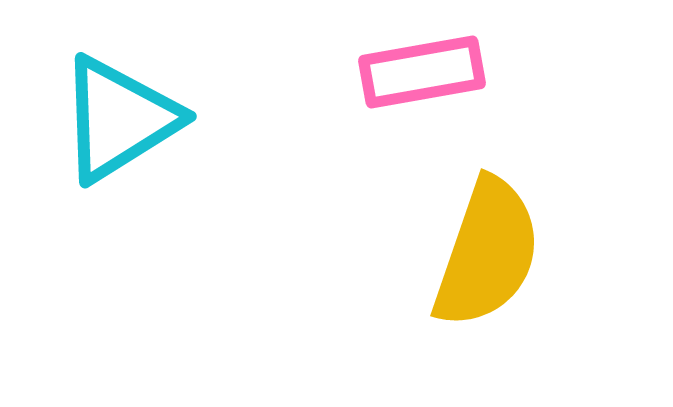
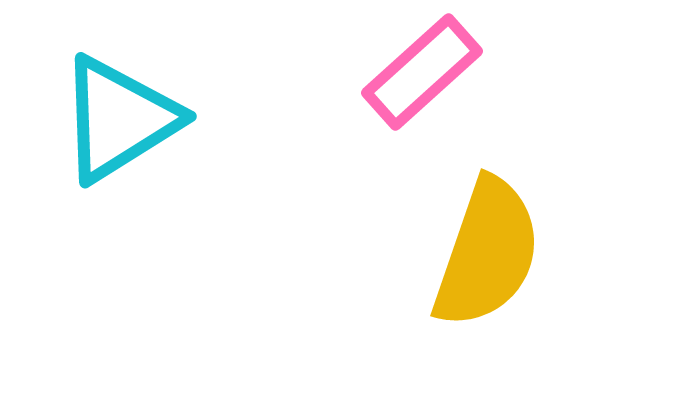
pink rectangle: rotated 32 degrees counterclockwise
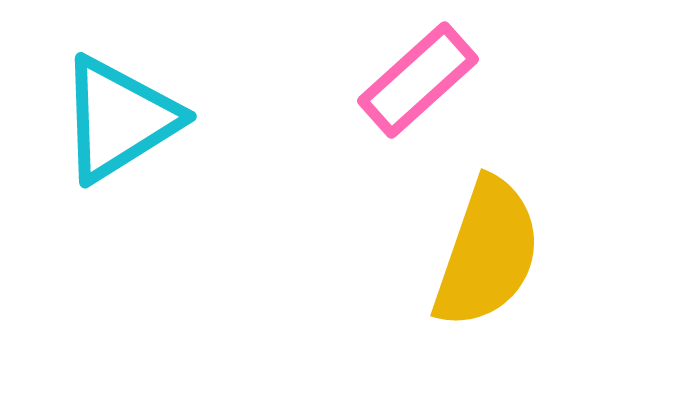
pink rectangle: moved 4 px left, 8 px down
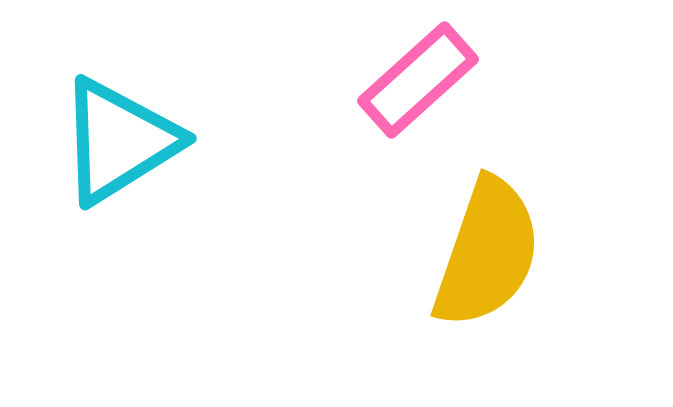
cyan triangle: moved 22 px down
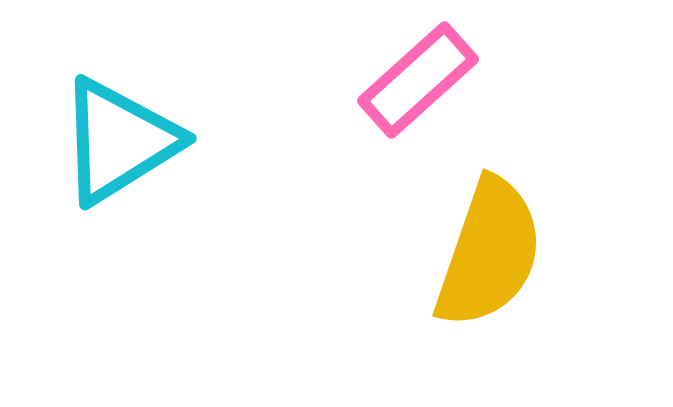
yellow semicircle: moved 2 px right
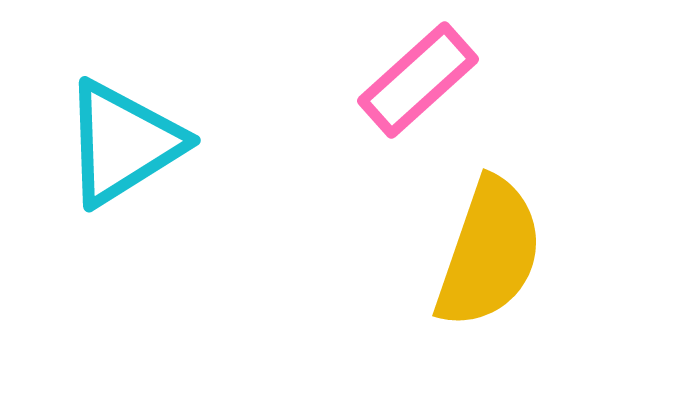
cyan triangle: moved 4 px right, 2 px down
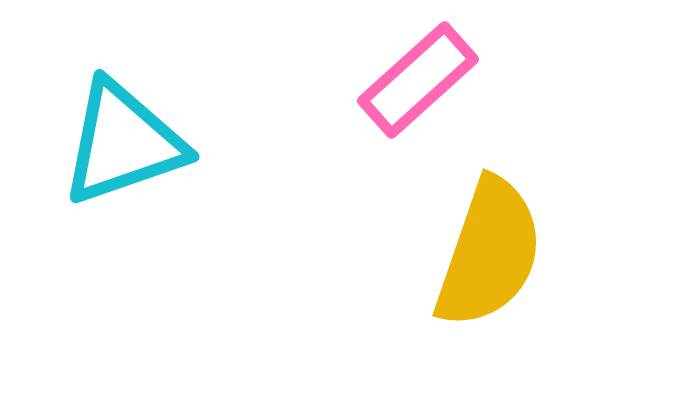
cyan triangle: rotated 13 degrees clockwise
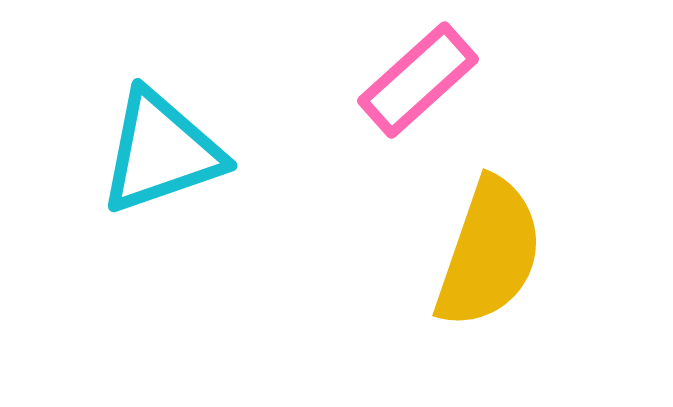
cyan triangle: moved 38 px right, 9 px down
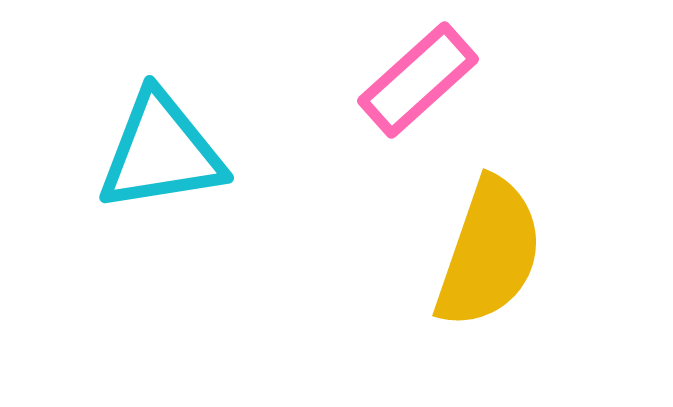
cyan triangle: rotated 10 degrees clockwise
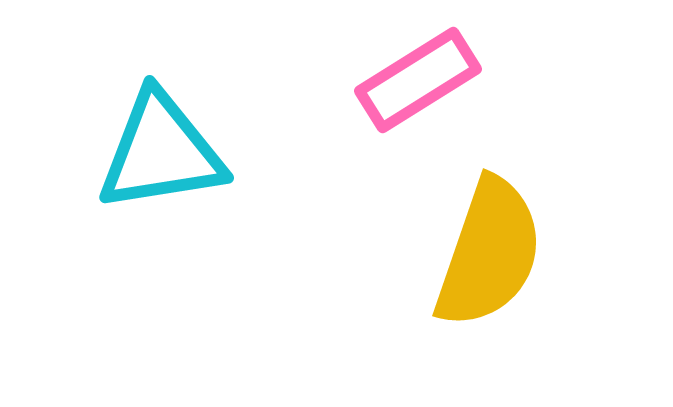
pink rectangle: rotated 10 degrees clockwise
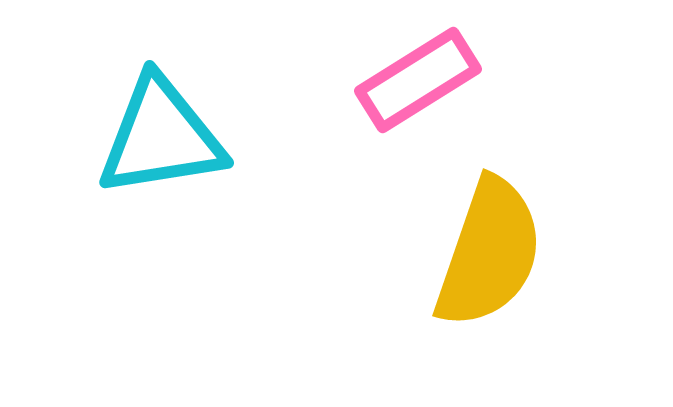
cyan triangle: moved 15 px up
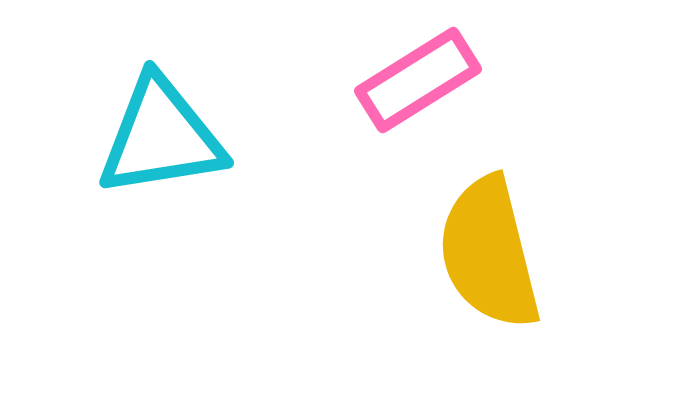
yellow semicircle: rotated 147 degrees clockwise
